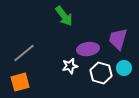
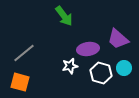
purple trapezoid: rotated 65 degrees counterclockwise
orange square: rotated 30 degrees clockwise
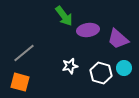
purple ellipse: moved 19 px up
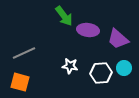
purple ellipse: rotated 15 degrees clockwise
gray line: rotated 15 degrees clockwise
white star: rotated 21 degrees clockwise
white hexagon: rotated 20 degrees counterclockwise
